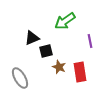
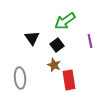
black triangle: rotated 42 degrees counterclockwise
black square: moved 11 px right, 6 px up; rotated 24 degrees counterclockwise
brown star: moved 5 px left, 2 px up
red rectangle: moved 11 px left, 8 px down
gray ellipse: rotated 25 degrees clockwise
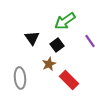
purple line: rotated 24 degrees counterclockwise
brown star: moved 5 px left, 1 px up; rotated 24 degrees clockwise
red rectangle: rotated 36 degrees counterclockwise
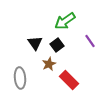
black triangle: moved 3 px right, 5 px down
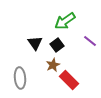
purple line: rotated 16 degrees counterclockwise
brown star: moved 4 px right, 1 px down
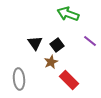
green arrow: moved 3 px right, 7 px up; rotated 55 degrees clockwise
brown star: moved 2 px left, 3 px up
gray ellipse: moved 1 px left, 1 px down
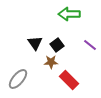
green arrow: moved 1 px right; rotated 20 degrees counterclockwise
purple line: moved 4 px down
brown star: rotated 24 degrees clockwise
gray ellipse: moved 1 px left; rotated 45 degrees clockwise
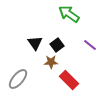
green arrow: rotated 35 degrees clockwise
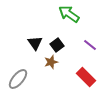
brown star: rotated 16 degrees counterclockwise
red rectangle: moved 17 px right, 3 px up
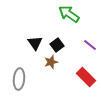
gray ellipse: moved 1 px right; rotated 35 degrees counterclockwise
